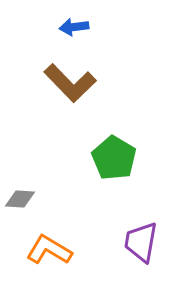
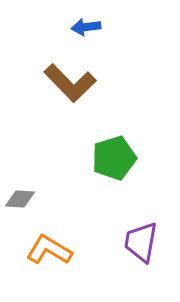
blue arrow: moved 12 px right
green pentagon: rotated 24 degrees clockwise
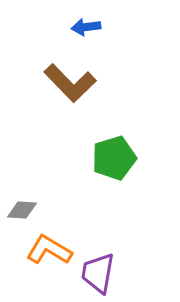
gray diamond: moved 2 px right, 11 px down
purple trapezoid: moved 43 px left, 31 px down
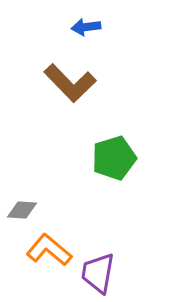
orange L-shape: rotated 9 degrees clockwise
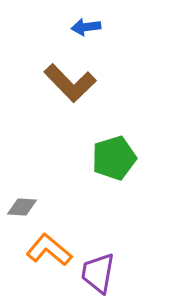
gray diamond: moved 3 px up
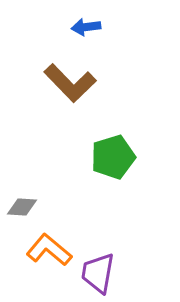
green pentagon: moved 1 px left, 1 px up
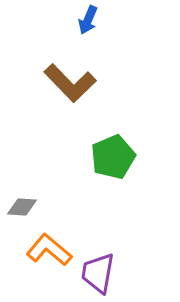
blue arrow: moved 2 px right, 7 px up; rotated 60 degrees counterclockwise
green pentagon: rotated 6 degrees counterclockwise
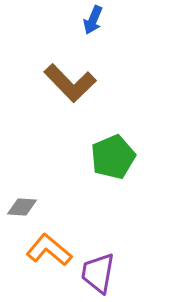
blue arrow: moved 5 px right
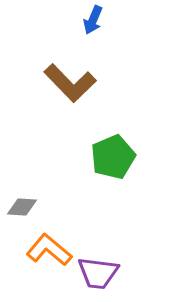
purple trapezoid: rotated 93 degrees counterclockwise
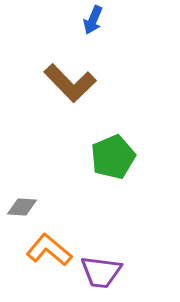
purple trapezoid: moved 3 px right, 1 px up
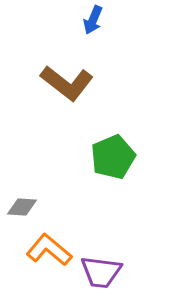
brown L-shape: moved 3 px left; rotated 8 degrees counterclockwise
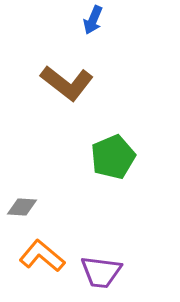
orange L-shape: moved 7 px left, 6 px down
